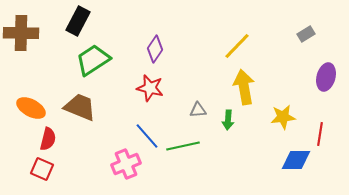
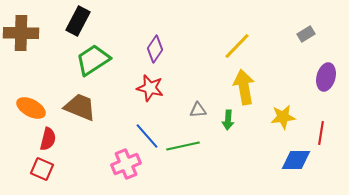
red line: moved 1 px right, 1 px up
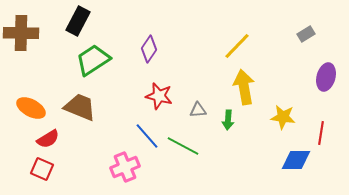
purple diamond: moved 6 px left
red star: moved 9 px right, 8 px down
yellow star: rotated 15 degrees clockwise
red semicircle: rotated 45 degrees clockwise
green line: rotated 40 degrees clockwise
pink cross: moved 1 px left, 3 px down
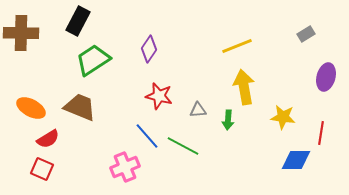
yellow line: rotated 24 degrees clockwise
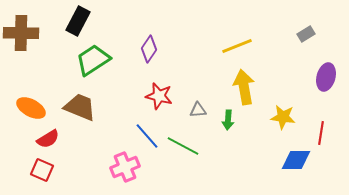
red square: moved 1 px down
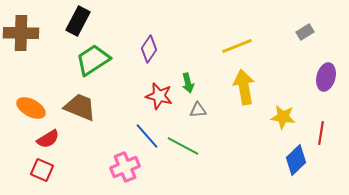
gray rectangle: moved 1 px left, 2 px up
green arrow: moved 40 px left, 37 px up; rotated 18 degrees counterclockwise
blue diamond: rotated 44 degrees counterclockwise
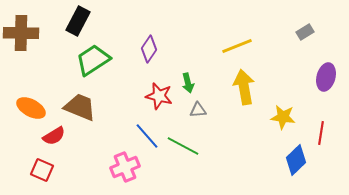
red semicircle: moved 6 px right, 3 px up
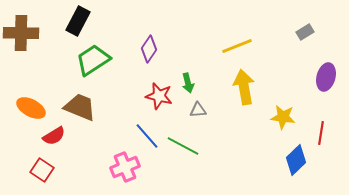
red square: rotated 10 degrees clockwise
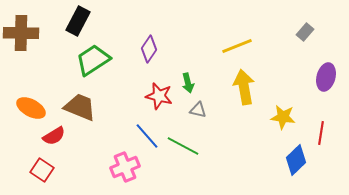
gray rectangle: rotated 18 degrees counterclockwise
gray triangle: rotated 18 degrees clockwise
